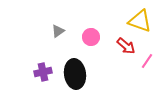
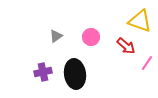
gray triangle: moved 2 px left, 5 px down
pink line: moved 2 px down
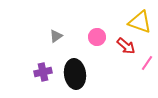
yellow triangle: moved 1 px down
pink circle: moved 6 px right
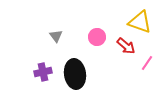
gray triangle: rotated 32 degrees counterclockwise
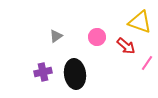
gray triangle: rotated 32 degrees clockwise
